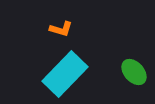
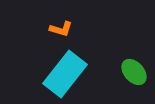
cyan rectangle: rotated 6 degrees counterclockwise
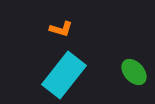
cyan rectangle: moved 1 px left, 1 px down
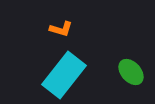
green ellipse: moved 3 px left
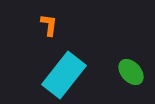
orange L-shape: moved 12 px left, 4 px up; rotated 100 degrees counterclockwise
